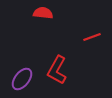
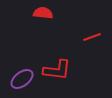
red L-shape: rotated 112 degrees counterclockwise
purple ellipse: rotated 15 degrees clockwise
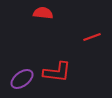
red L-shape: moved 2 px down
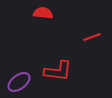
red L-shape: moved 1 px right, 1 px up
purple ellipse: moved 3 px left, 3 px down
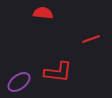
red line: moved 1 px left, 2 px down
red L-shape: moved 1 px down
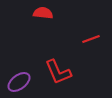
red L-shape: rotated 60 degrees clockwise
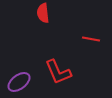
red semicircle: rotated 102 degrees counterclockwise
red line: rotated 30 degrees clockwise
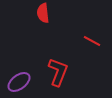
red line: moved 1 px right, 2 px down; rotated 18 degrees clockwise
red L-shape: rotated 136 degrees counterclockwise
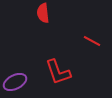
red L-shape: rotated 140 degrees clockwise
purple ellipse: moved 4 px left; rotated 10 degrees clockwise
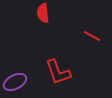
red line: moved 5 px up
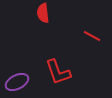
purple ellipse: moved 2 px right
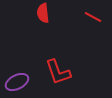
red line: moved 1 px right, 19 px up
